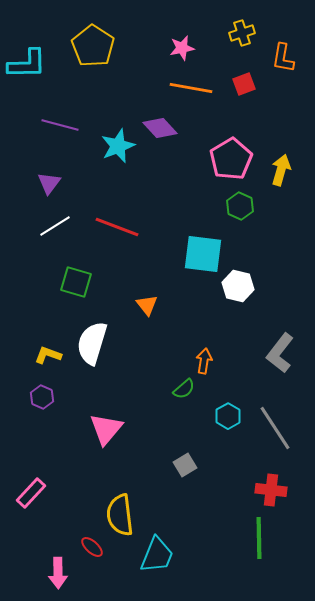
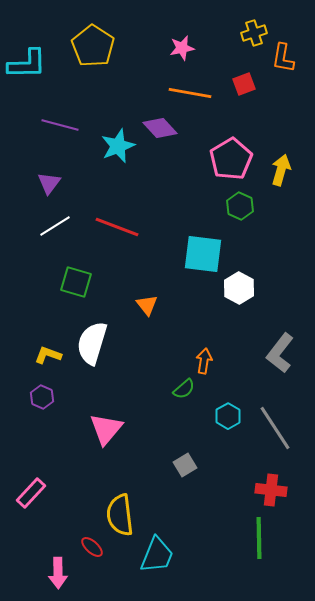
yellow cross: moved 12 px right
orange line: moved 1 px left, 5 px down
white hexagon: moved 1 px right, 2 px down; rotated 16 degrees clockwise
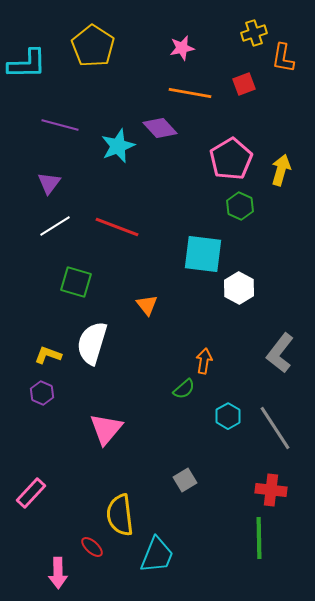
purple hexagon: moved 4 px up
gray square: moved 15 px down
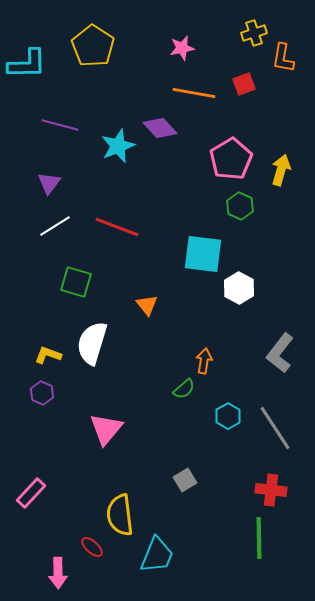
orange line: moved 4 px right
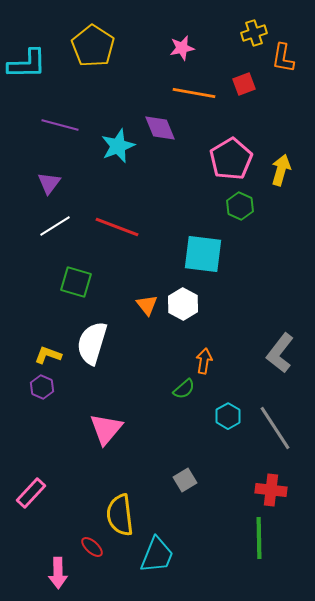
purple diamond: rotated 20 degrees clockwise
white hexagon: moved 56 px left, 16 px down
purple hexagon: moved 6 px up
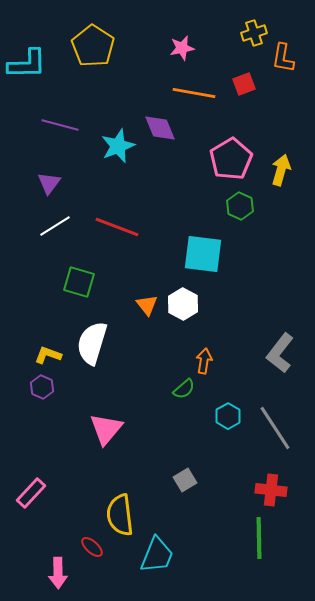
green square: moved 3 px right
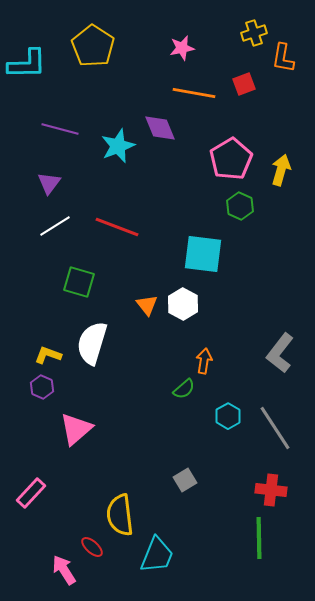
purple line: moved 4 px down
pink triangle: moved 30 px left; rotated 9 degrees clockwise
pink arrow: moved 6 px right, 3 px up; rotated 148 degrees clockwise
